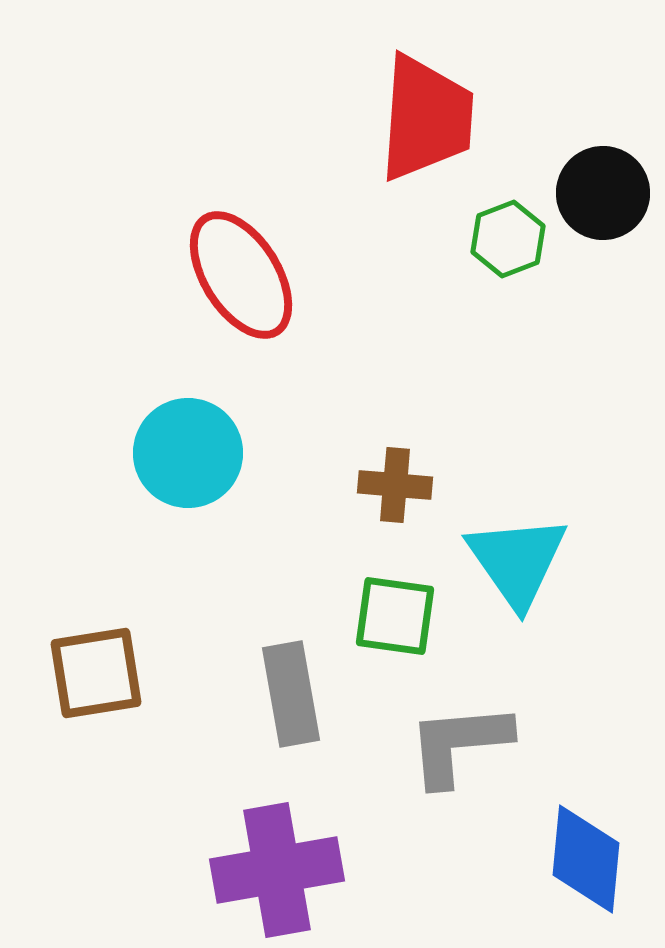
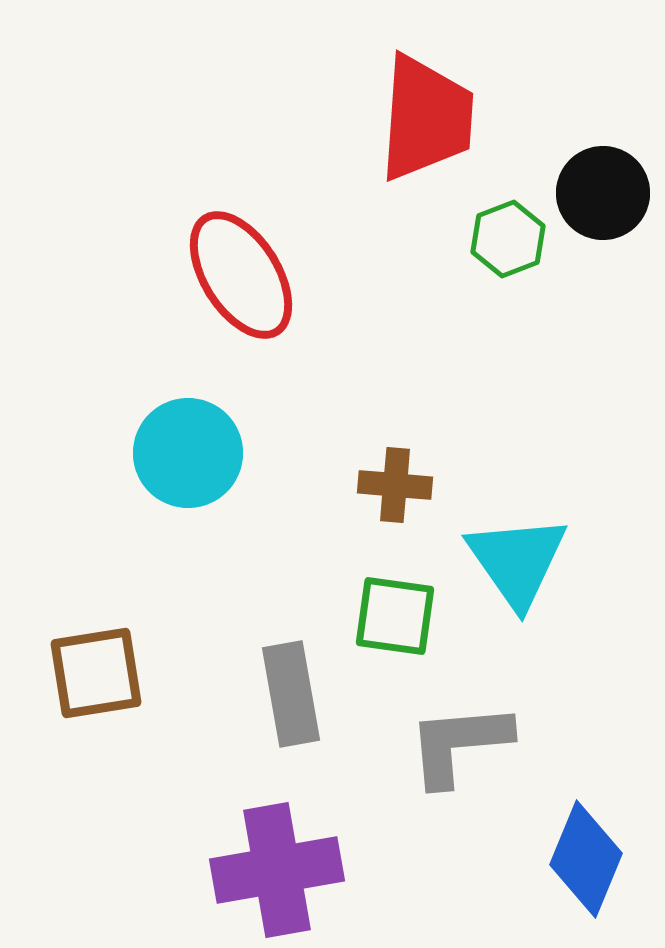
blue diamond: rotated 17 degrees clockwise
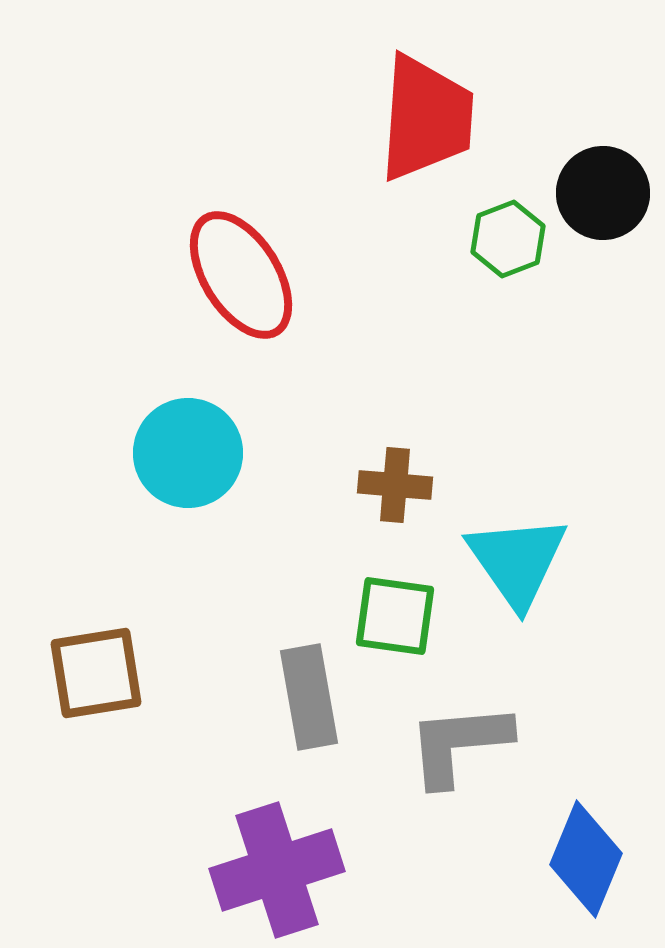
gray rectangle: moved 18 px right, 3 px down
purple cross: rotated 8 degrees counterclockwise
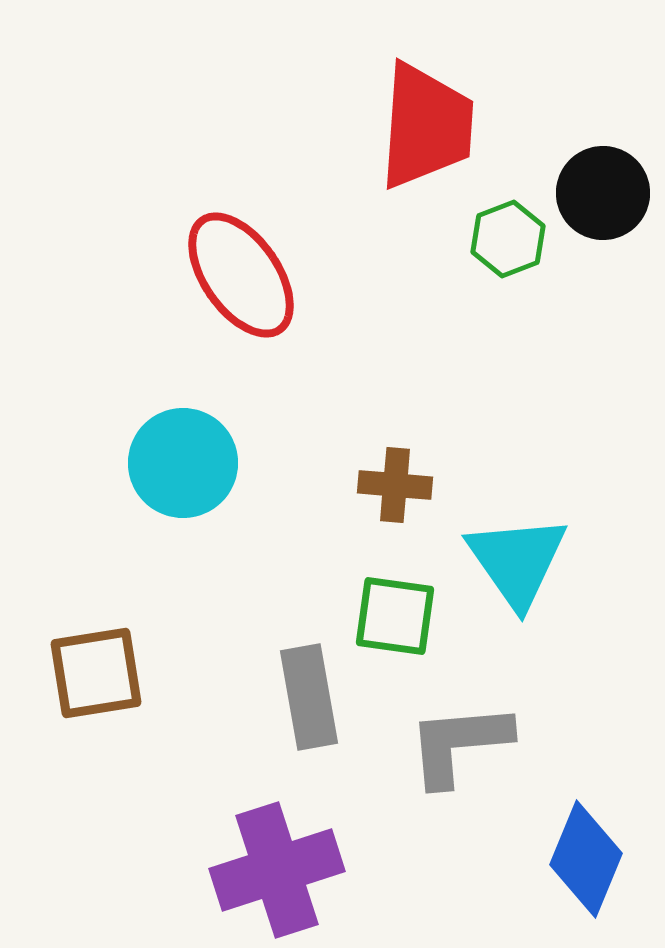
red trapezoid: moved 8 px down
red ellipse: rotated 3 degrees counterclockwise
cyan circle: moved 5 px left, 10 px down
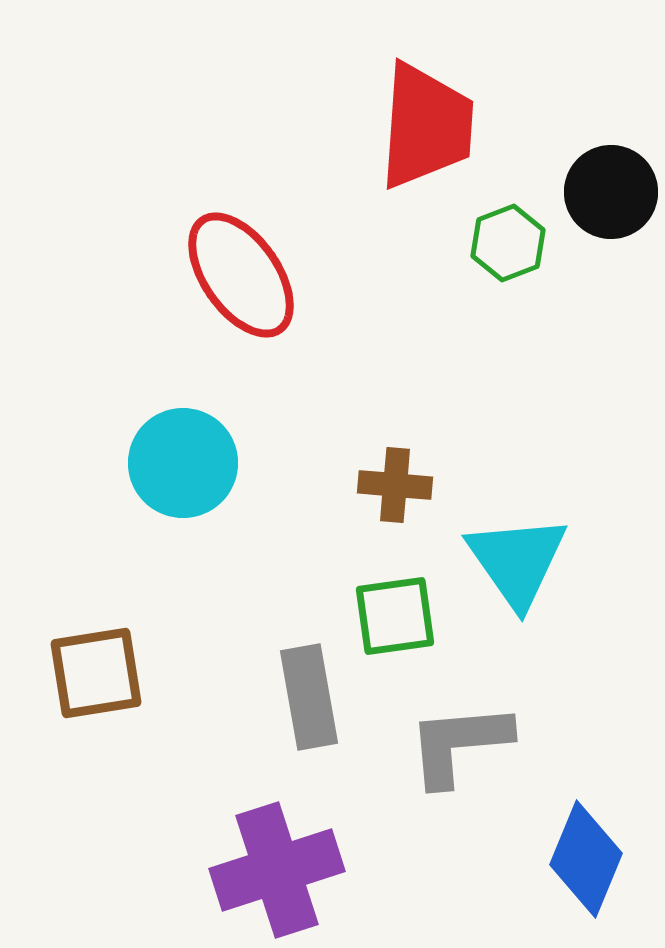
black circle: moved 8 px right, 1 px up
green hexagon: moved 4 px down
green square: rotated 16 degrees counterclockwise
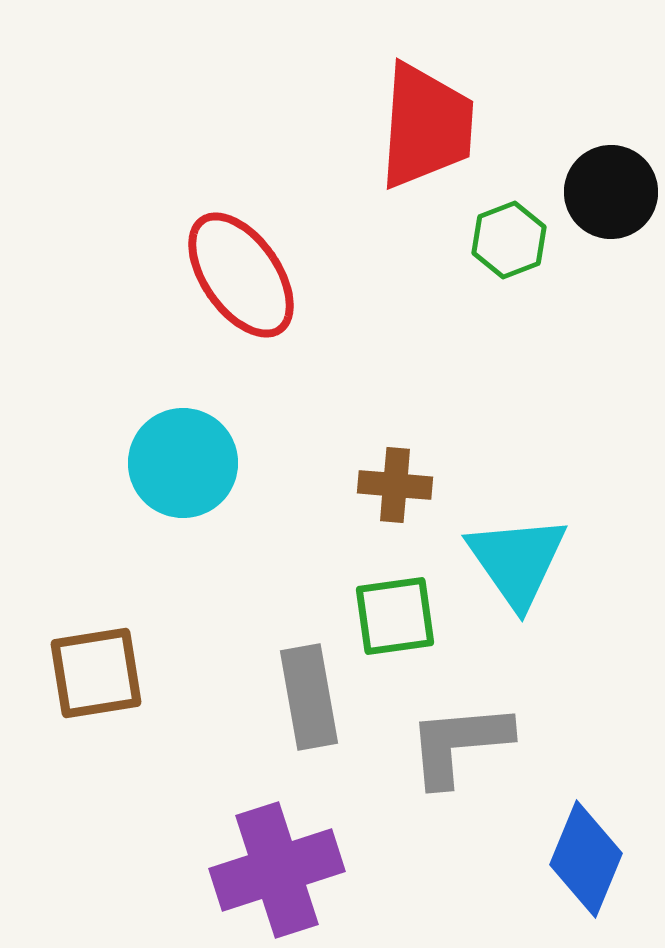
green hexagon: moved 1 px right, 3 px up
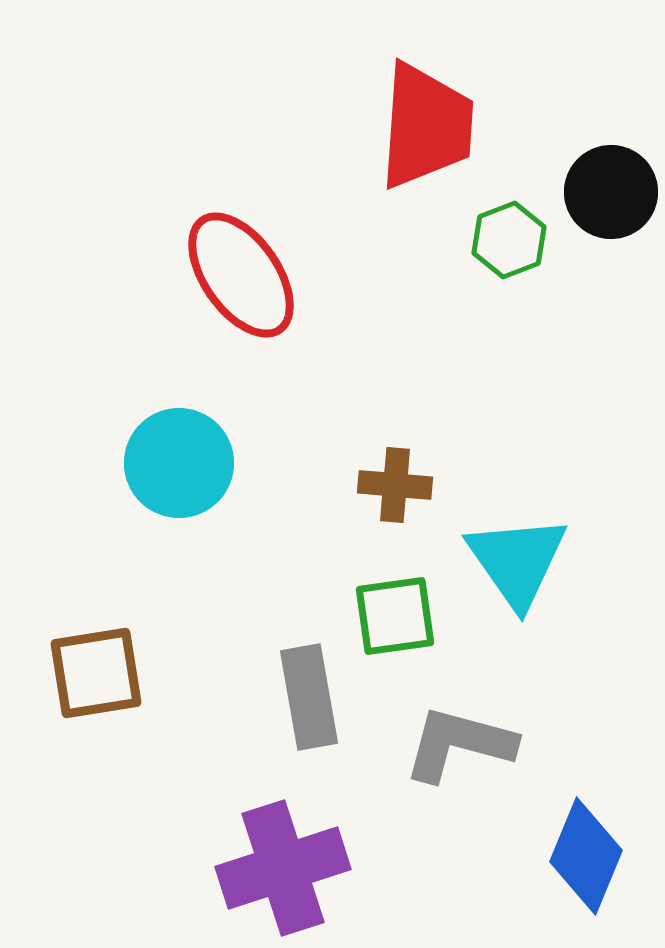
cyan circle: moved 4 px left
gray L-shape: rotated 20 degrees clockwise
blue diamond: moved 3 px up
purple cross: moved 6 px right, 2 px up
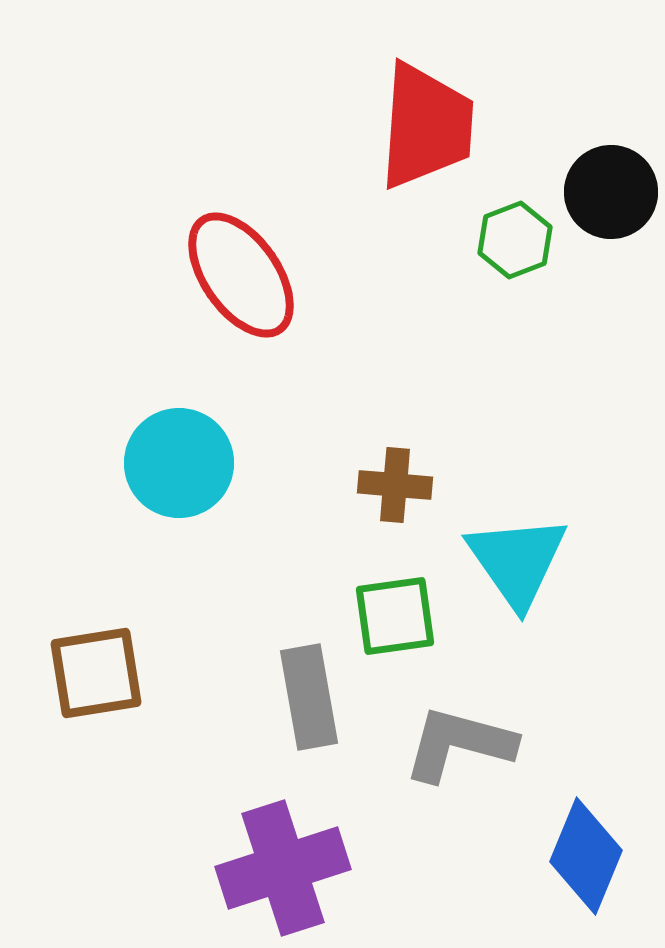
green hexagon: moved 6 px right
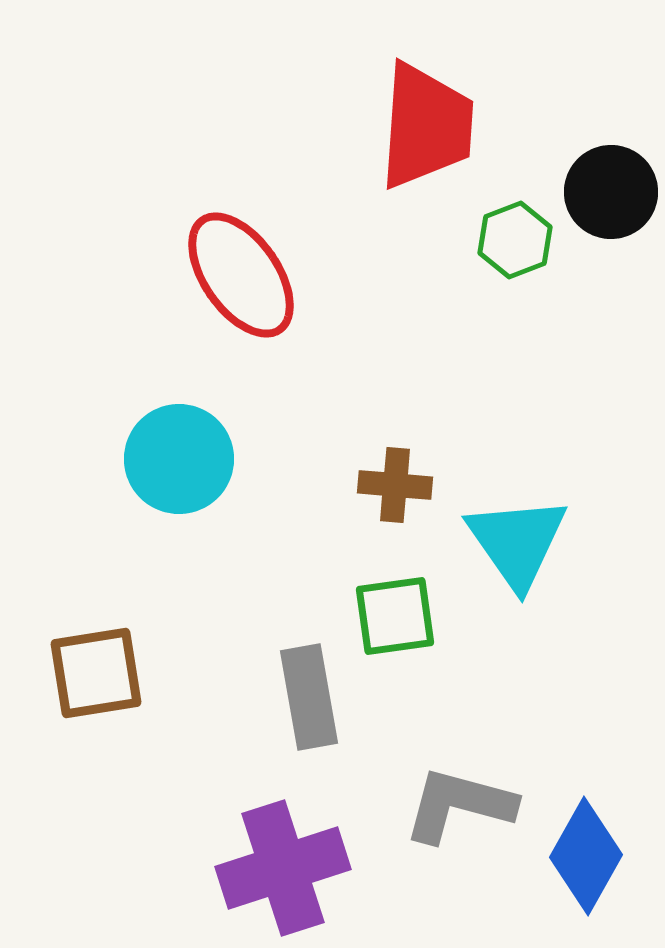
cyan circle: moved 4 px up
cyan triangle: moved 19 px up
gray L-shape: moved 61 px down
blue diamond: rotated 7 degrees clockwise
